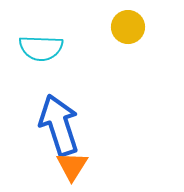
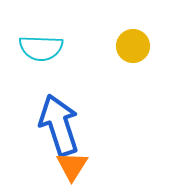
yellow circle: moved 5 px right, 19 px down
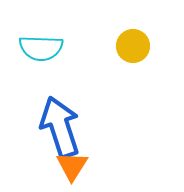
blue arrow: moved 1 px right, 2 px down
